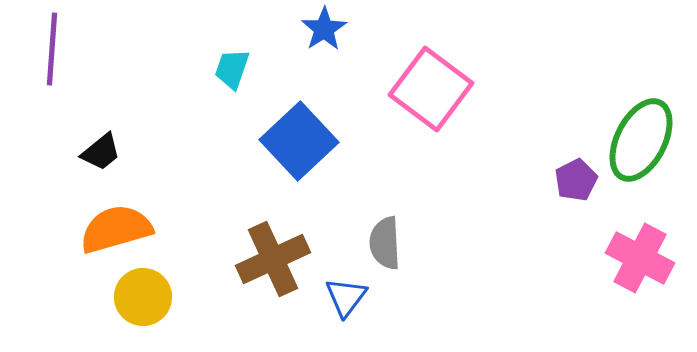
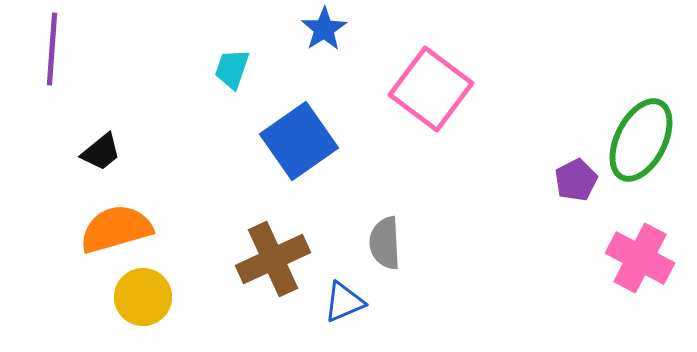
blue square: rotated 8 degrees clockwise
blue triangle: moved 2 px left, 5 px down; rotated 30 degrees clockwise
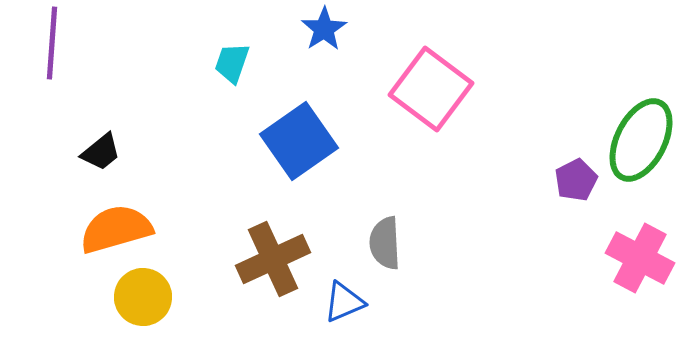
purple line: moved 6 px up
cyan trapezoid: moved 6 px up
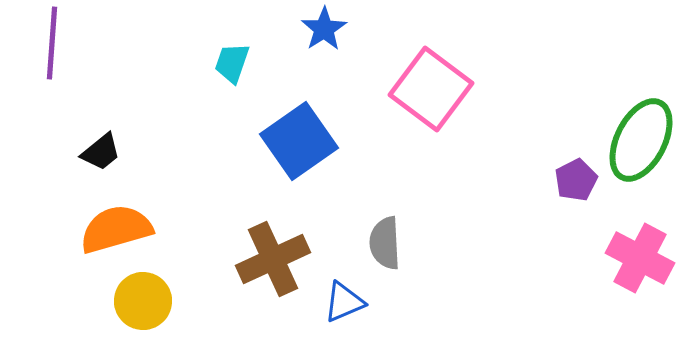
yellow circle: moved 4 px down
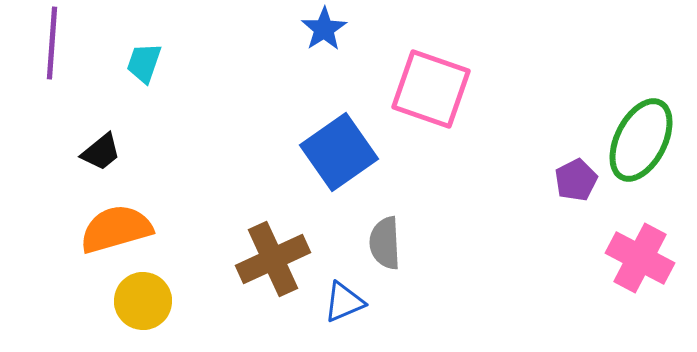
cyan trapezoid: moved 88 px left
pink square: rotated 18 degrees counterclockwise
blue square: moved 40 px right, 11 px down
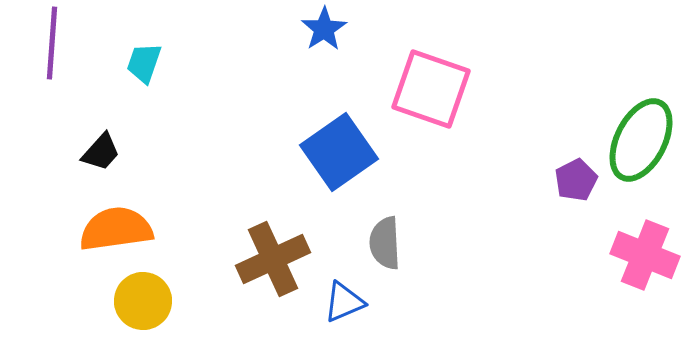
black trapezoid: rotated 9 degrees counterclockwise
orange semicircle: rotated 8 degrees clockwise
pink cross: moved 5 px right, 3 px up; rotated 6 degrees counterclockwise
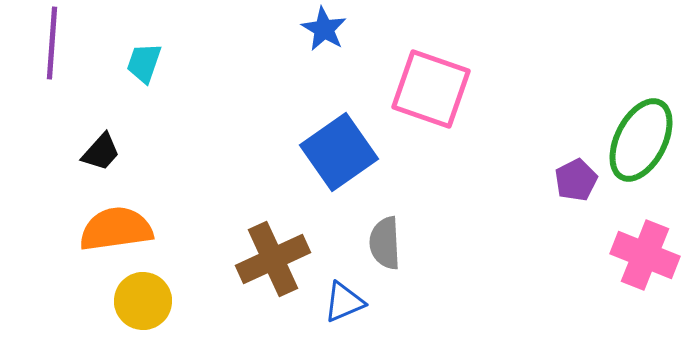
blue star: rotated 9 degrees counterclockwise
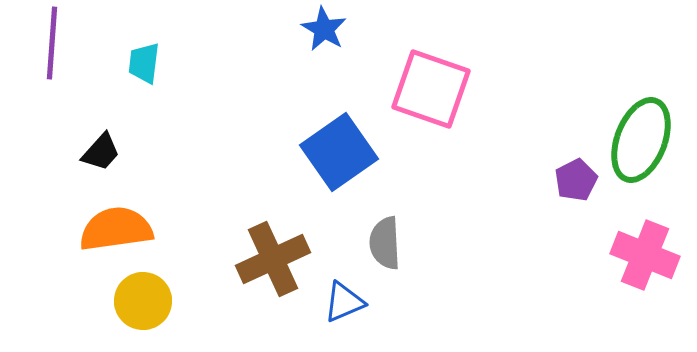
cyan trapezoid: rotated 12 degrees counterclockwise
green ellipse: rotated 6 degrees counterclockwise
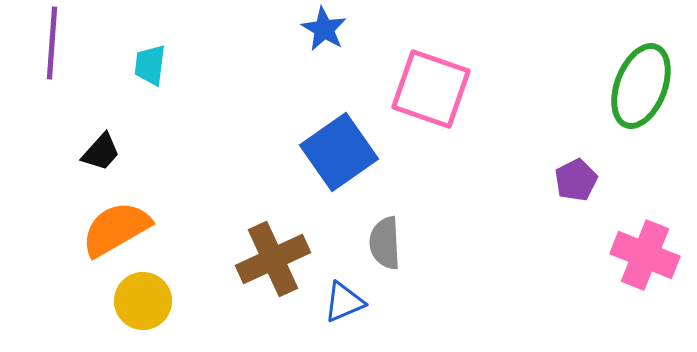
cyan trapezoid: moved 6 px right, 2 px down
green ellipse: moved 54 px up
orange semicircle: rotated 22 degrees counterclockwise
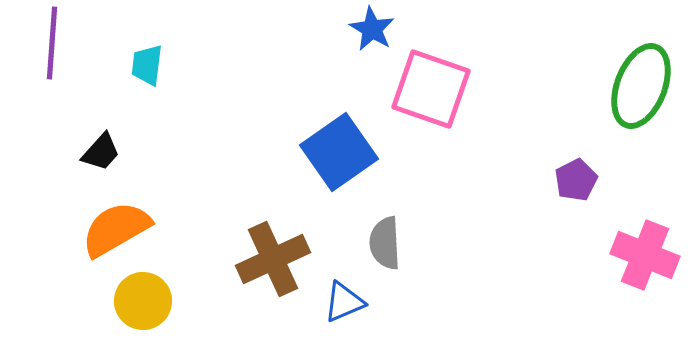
blue star: moved 48 px right
cyan trapezoid: moved 3 px left
